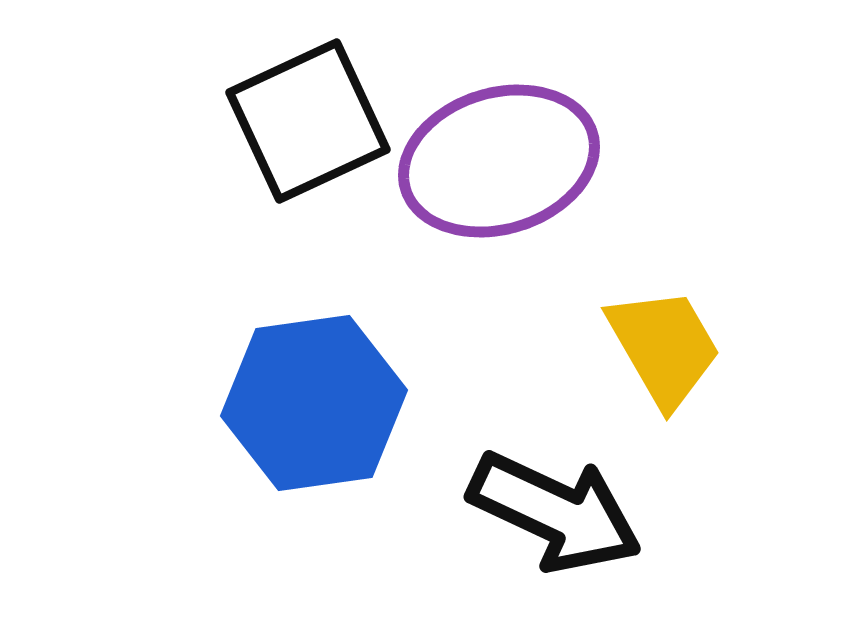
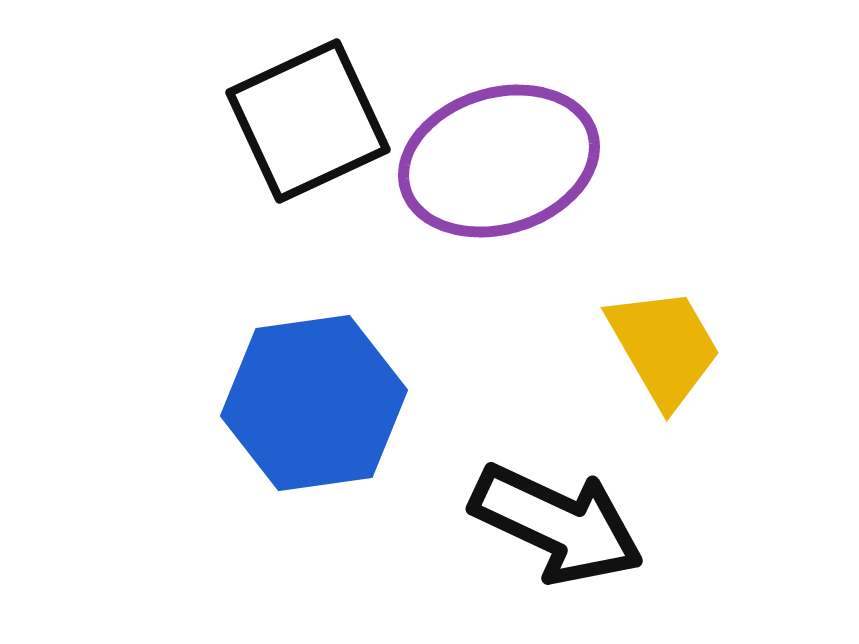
black arrow: moved 2 px right, 12 px down
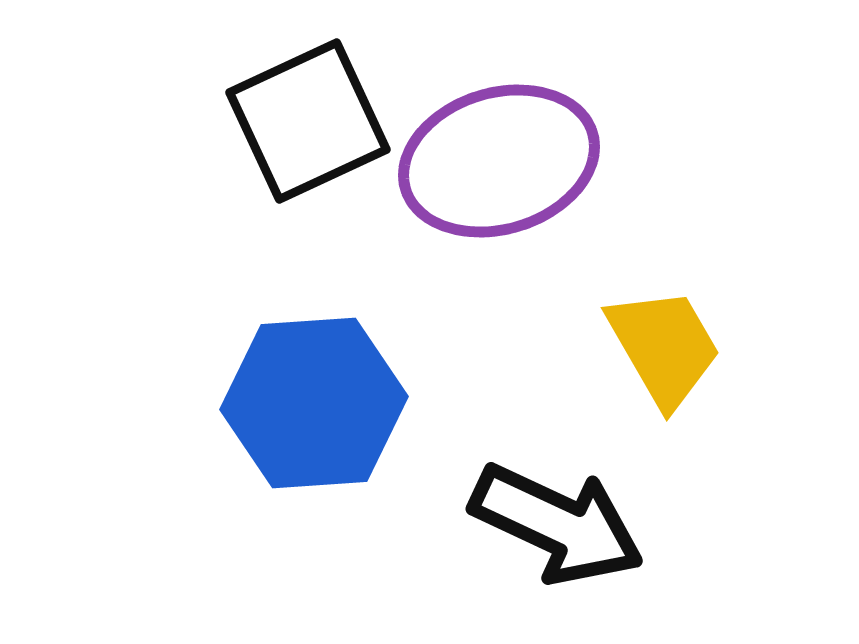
blue hexagon: rotated 4 degrees clockwise
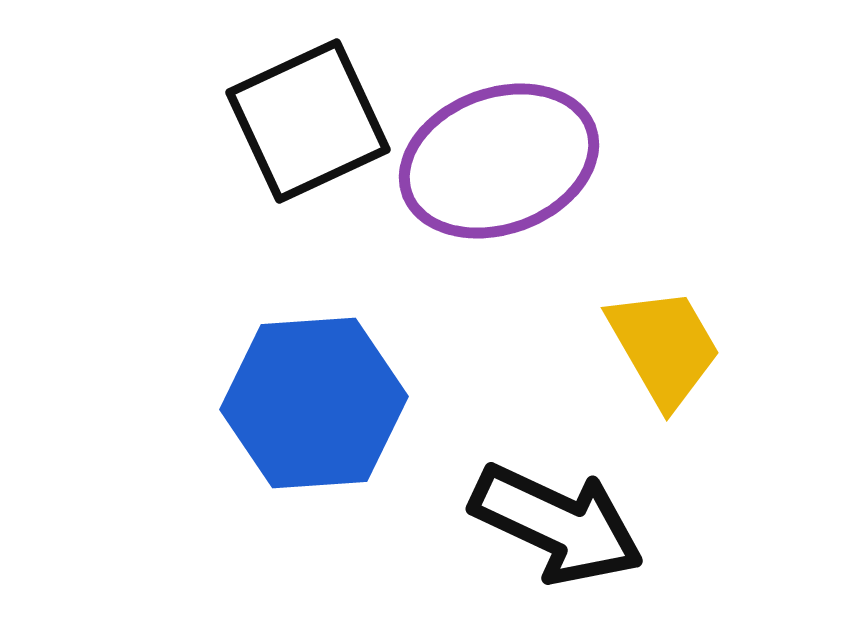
purple ellipse: rotated 3 degrees counterclockwise
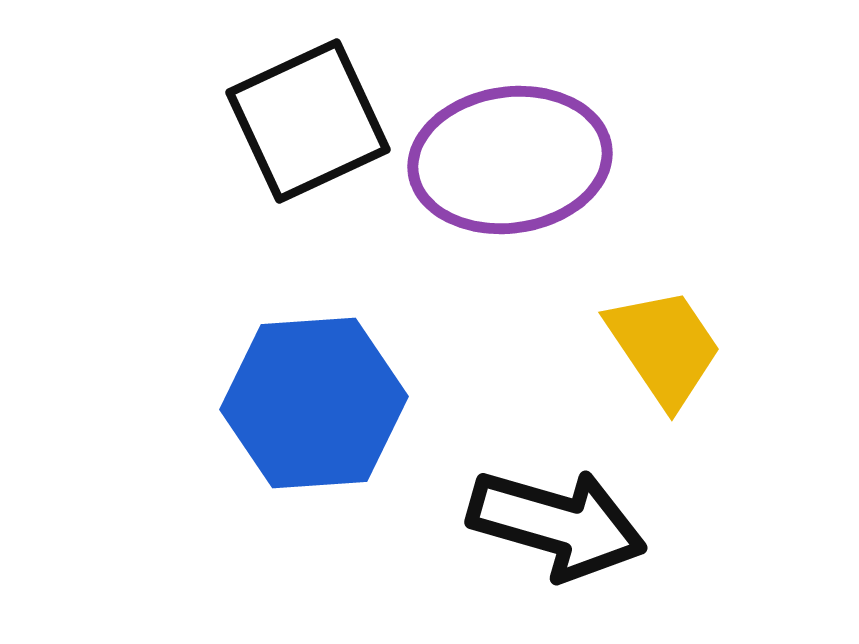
purple ellipse: moved 11 px right, 1 px up; rotated 12 degrees clockwise
yellow trapezoid: rotated 4 degrees counterclockwise
black arrow: rotated 9 degrees counterclockwise
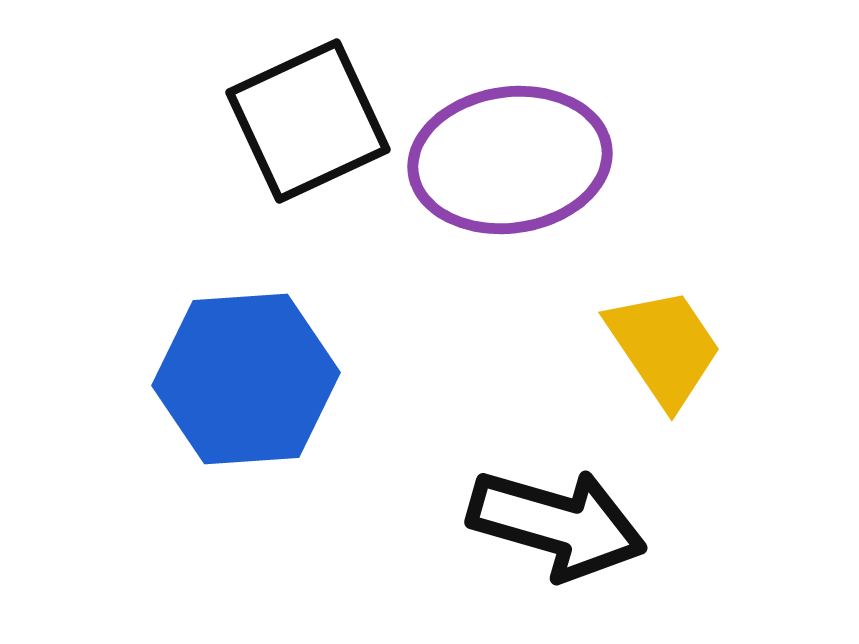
blue hexagon: moved 68 px left, 24 px up
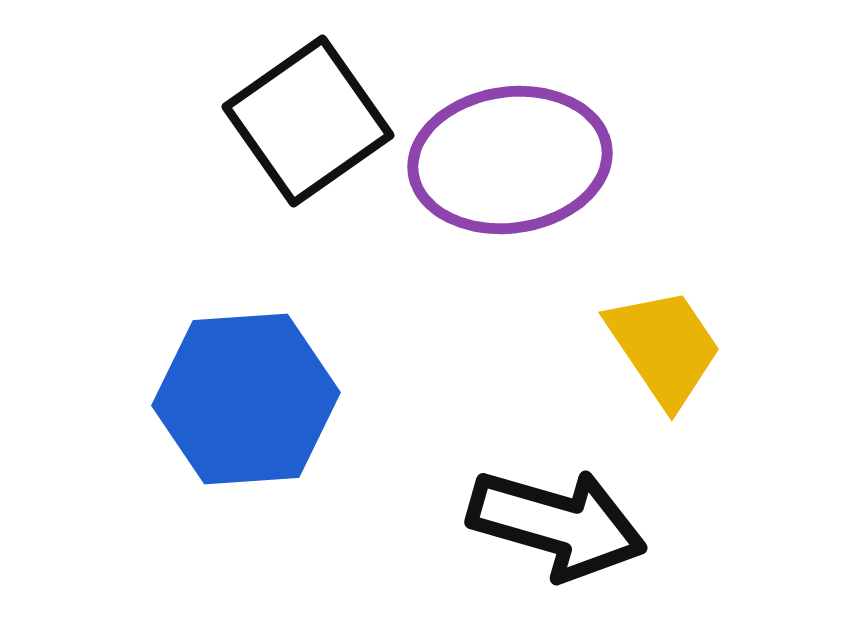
black square: rotated 10 degrees counterclockwise
blue hexagon: moved 20 px down
